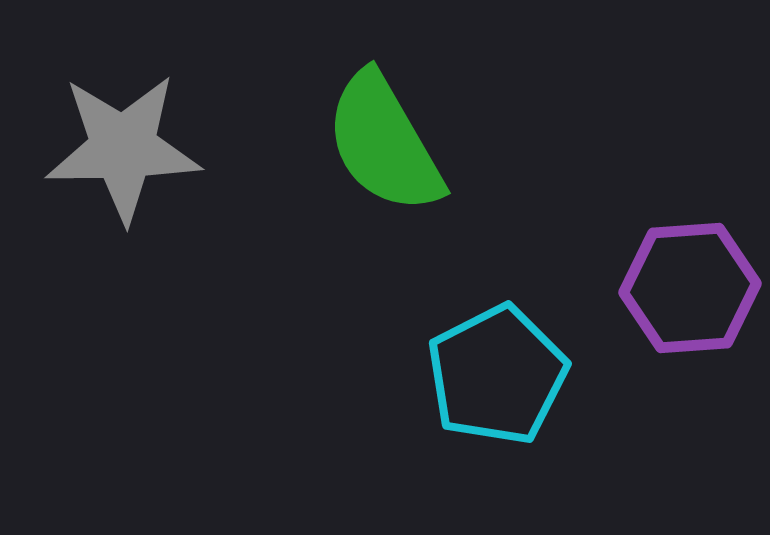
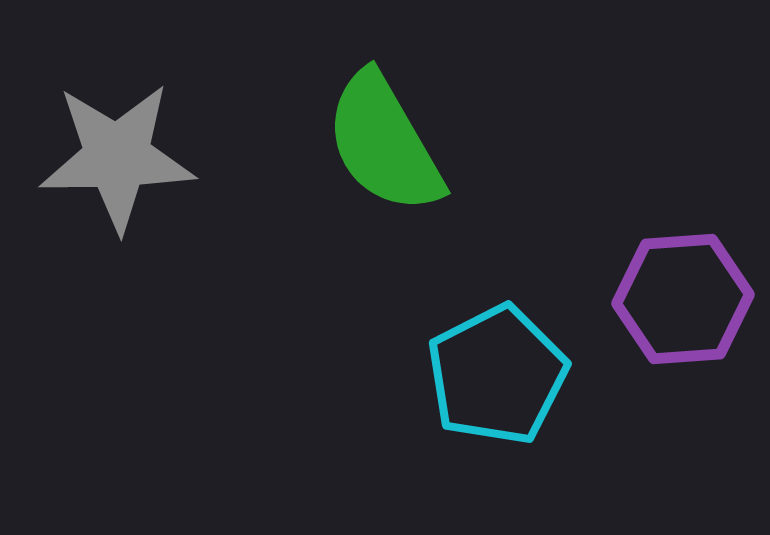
gray star: moved 6 px left, 9 px down
purple hexagon: moved 7 px left, 11 px down
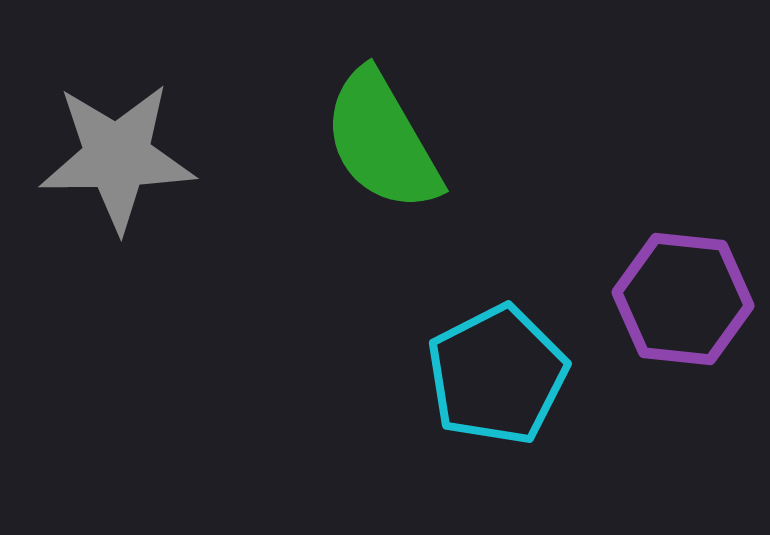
green semicircle: moved 2 px left, 2 px up
purple hexagon: rotated 10 degrees clockwise
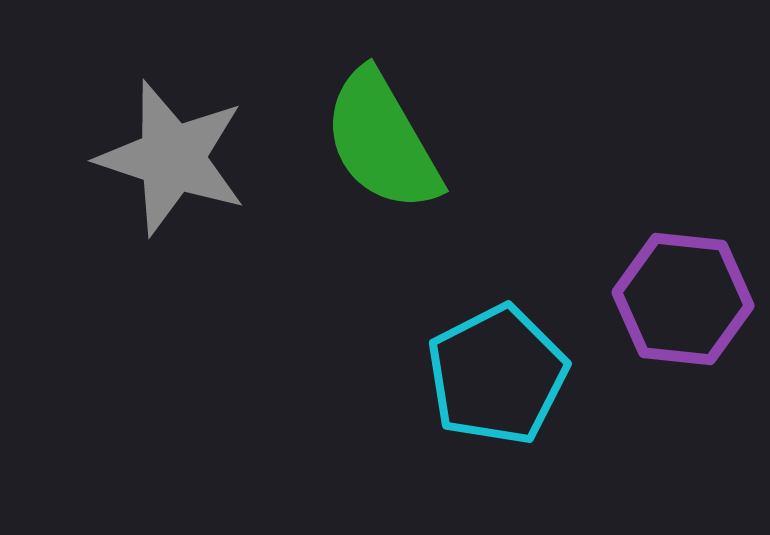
gray star: moved 55 px right, 1 px down; rotated 19 degrees clockwise
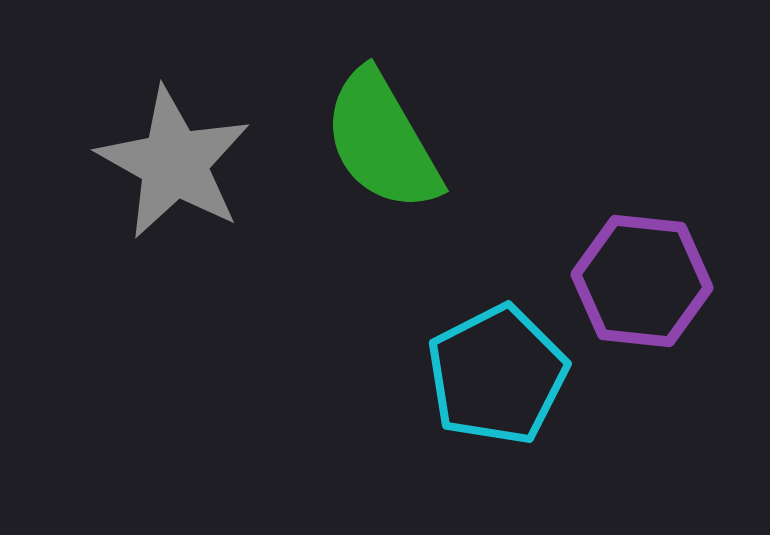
gray star: moved 2 px right, 5 px down; rotated 11 degrees clockwise
purple hexagon: moved 41 px left, 18 px up
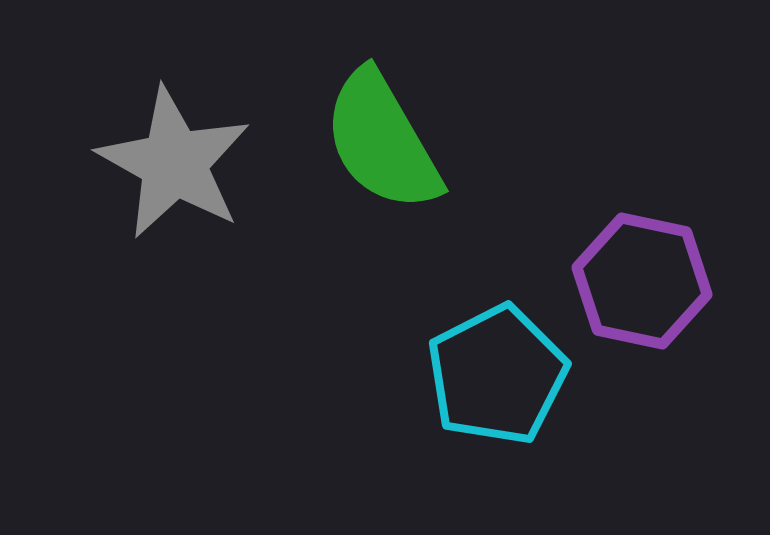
purple hexagon: rotated 6 degrees clockwise
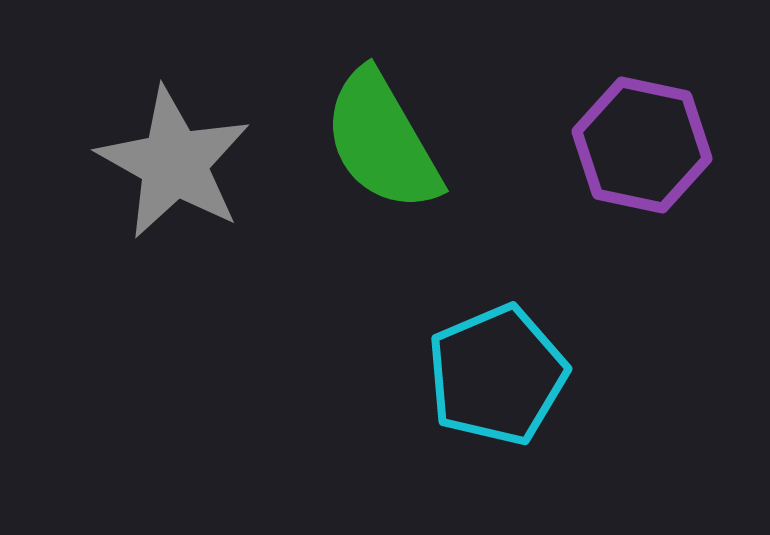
purple hexagon: moved 136 px up
cyan pentagon: rotated 4 degrees clockwise
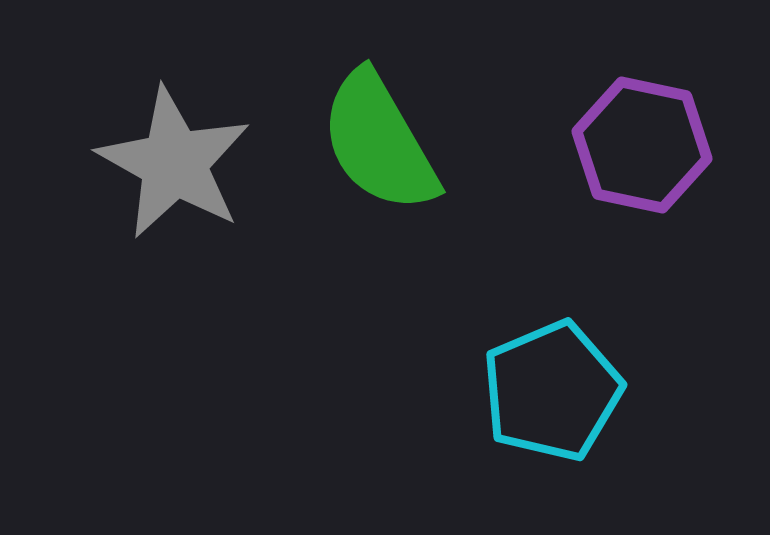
green semicircle: moved 3 px left, 1 px down
cyan pentagon: moved 55 px right, 16 px down
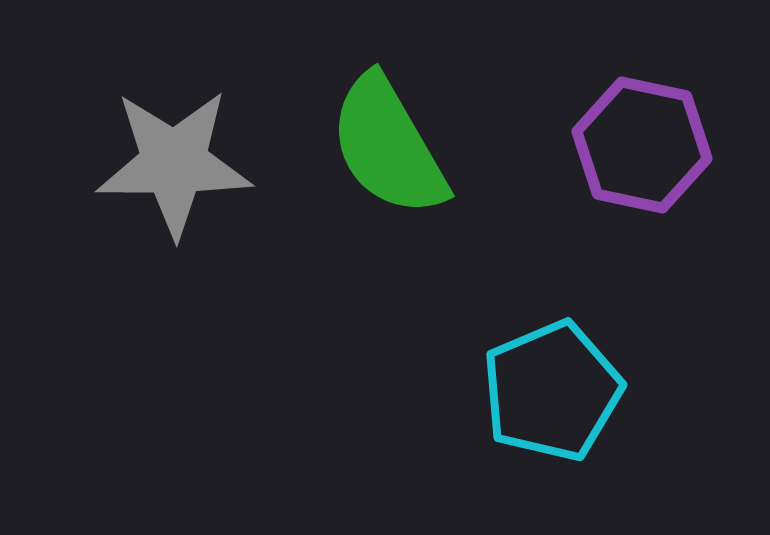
green semicircle: moved 9 px right, 4 px down
gray star: rotated 29 degrees counterclockwise
